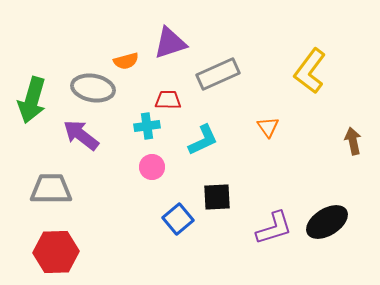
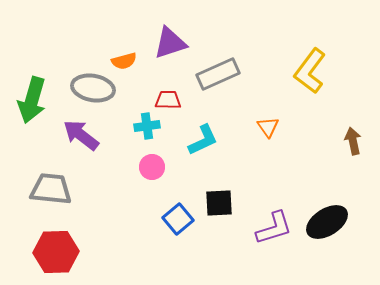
orange semicircle: moved 2 px left
gray trapezoid: rotated 6 degrees clockwise
black square: moved 2 px right, 6 px down
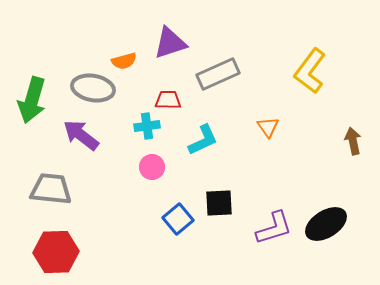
black ellipse: moved 1 px left, 2 px down
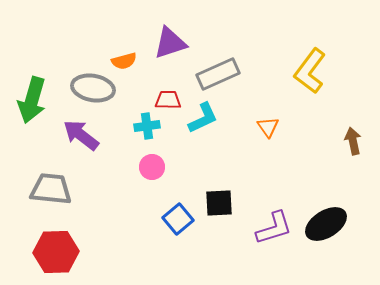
cyan L-shape: moved 22 px up
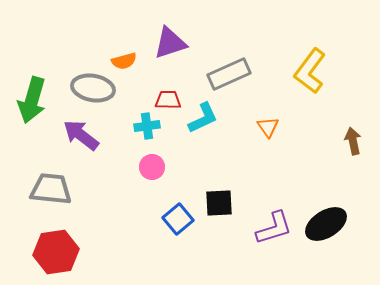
gray rectangle: moved 11 px right
red hexagon: rotated 6 degrees counterclockwise
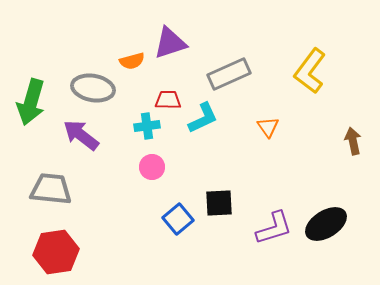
orange semicircle: moved 8 px right
green arrow: moved 1 px left, 2 px down
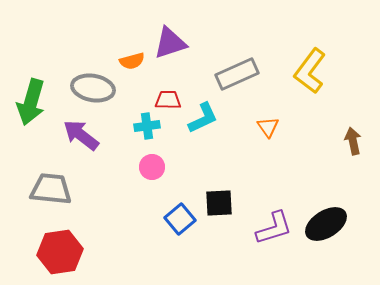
gray rectangle: moved 8 px right
blue square: moved 2 px right
red hexagon: moved 4 px right
